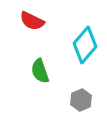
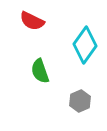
cyan diamond: rotated 6 degrees counterclockwise
gray hexagon: moved 1 px left, 1 px down
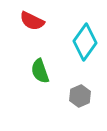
cyan diamond: moved 3 px up
gray hexagon: moved 5 px up
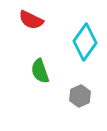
red semicircle: moved 1 px left, 1 px up
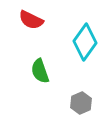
gray hexagon: moved 1 px right, 7 px down
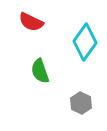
red semicircle: moved 2 px down
gray hexagon: rotated 10 degrees counterclockwise
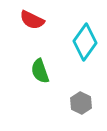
red semicircle: moved 1 px right, 2 px up
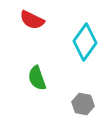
green semicircle: moved 3 px left, 7 px down
gray hexagon: moved 2 px right, 1 px down; rotated 15 degrees counterclockwise
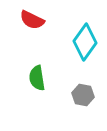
green semicircle: rotated 10 degrees clockwise
gray hexagon: moved 9 px up
